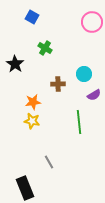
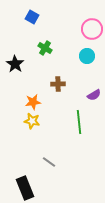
pink circle: moved 7 px down
cyan circle: moved 3 px right, 18 px up
gray line: rotated 24 degrees counterclockwise
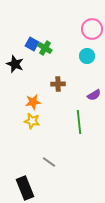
blue square: moved 27 px down
black star: rotated 12 degrees counterclockwise
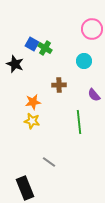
cyan circle: moved 3 px left, 5 px down
brown cross: moved 1 px right, 1 px down
purple semicircle: rotated 80 degrees clockwise
